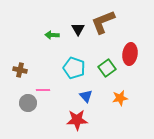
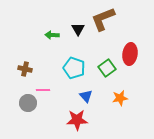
brown L-shape: moved 3 px up
brown cross: moved 5 px right, 1 px up
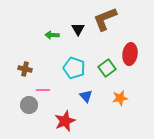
brown L-shape: moved 2 px right
gray circle: moved 1 px right, 2 px down
red star: moved 12 px left, 1 px down; rotated 20 degrees counterclockwise
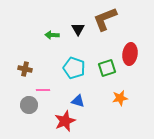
green square: rotated 18 degrees clockwise
blue triangle: moved 8 px left, 5 px down; rotated 32 degrees counterclockwise
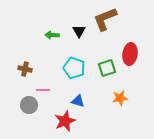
black triangle: moved 1 px right, 2 px down
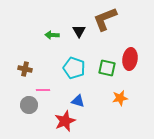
red ellipse: moved 5 px down
green square: rotated 30 degrees clockwise
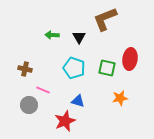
black triangle: moved 6 px down
pink line: rotated 24 degrees clockwise
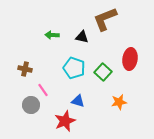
black triangle: moved 3 px right; rotated 48 degrees counterclockwise
green square: moved 4 px left, 4 px down; rotated 30 degrees clockwise
pink line: rotated 32 degrees clockwise
orange star: moved 1 px left, 4 px down
gray circle: moved 2 px right
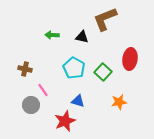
cyan pentagon: rotated 10 degrees clockwise
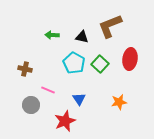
brown L-shape: moved 5 px right, 7 px down
cyan pentagon: moved 5 px up
green square: moved 3 px left, 8 px up
pink line: moved 5 px right; rotated 32 degrees counterclockwise
blue triangle: moved 1 px right, 2 px up; rotated 40 degrees clockwise
